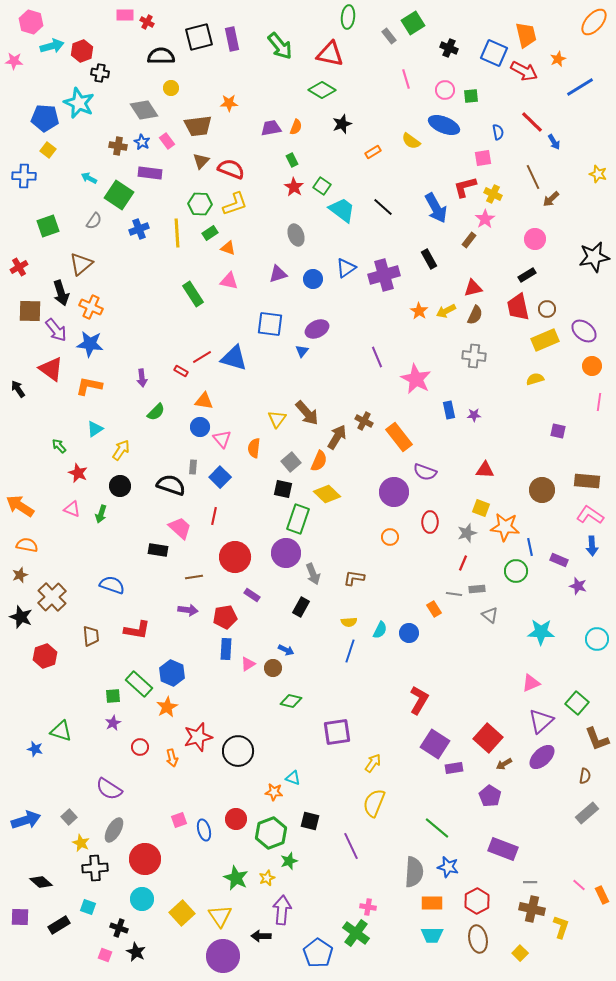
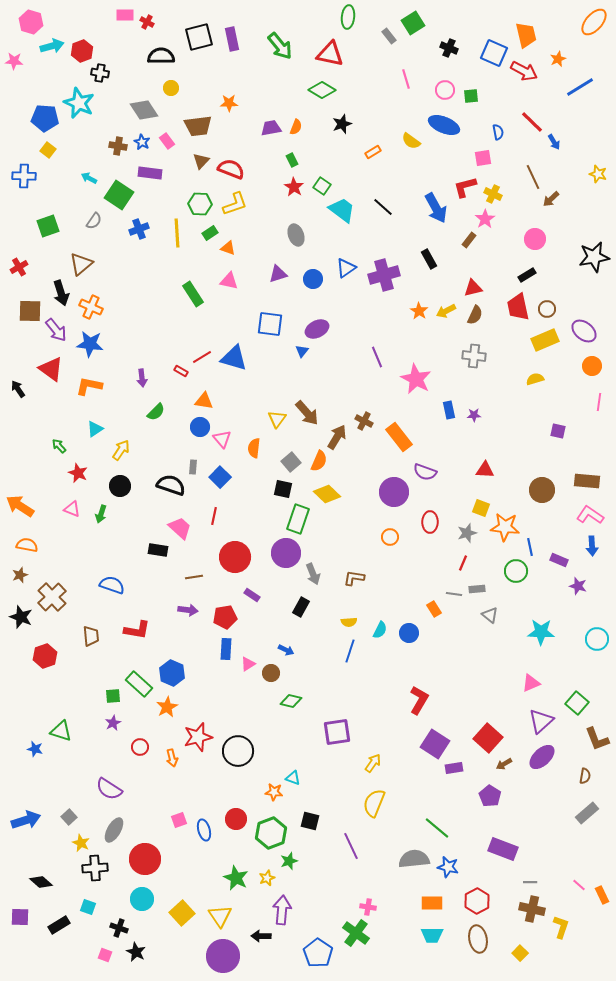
brown circle at (273, 668): moved 2 px left, 5 px down
gray semicircle at (414, 872): moved 13 px up; rotated 100 degrees counterclockwise
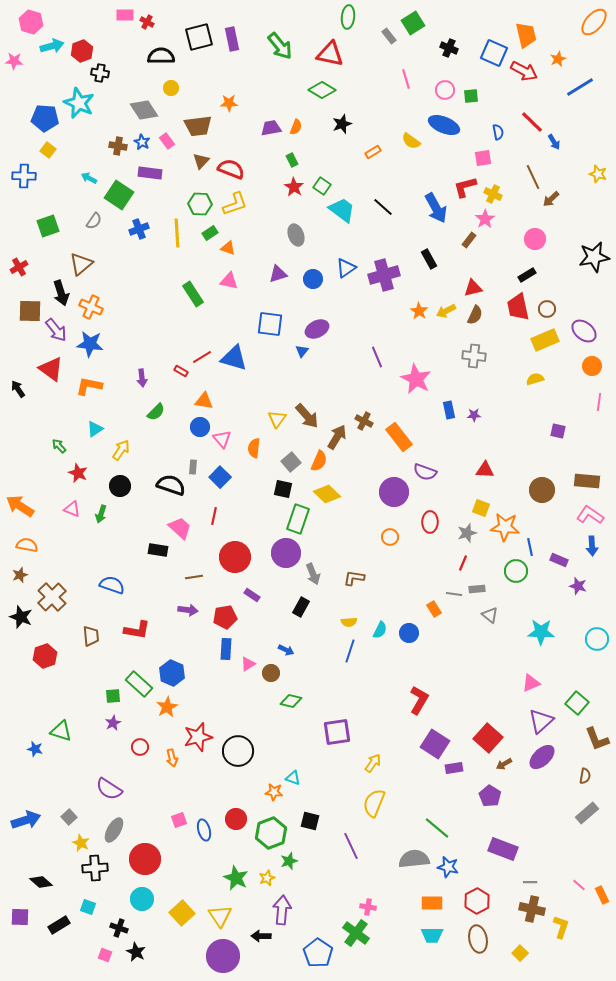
brown arrow at (307, 413): moved 3 px down
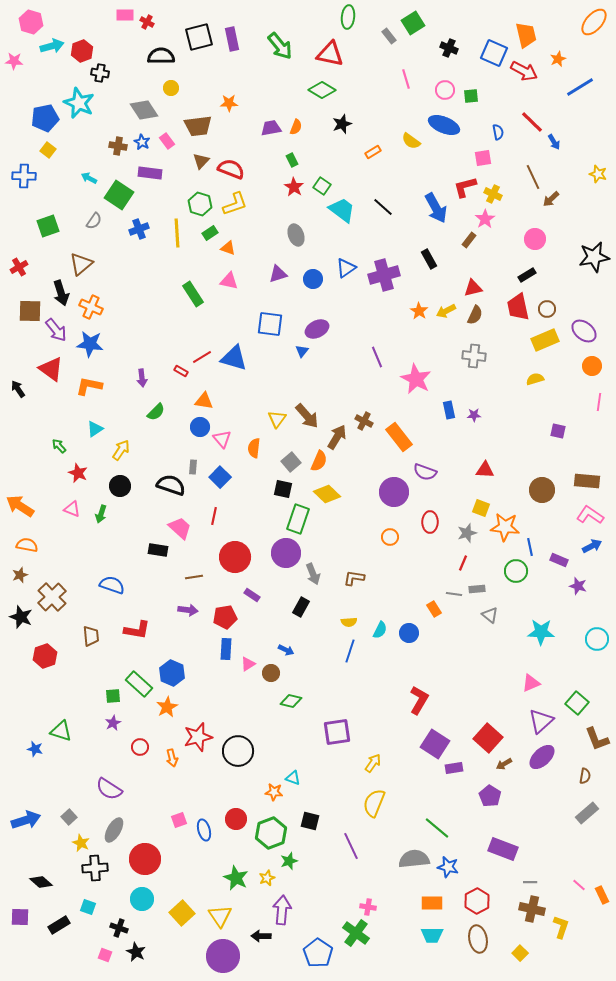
blue pentagon at (45, 118): rotated 16 degrees counterclockwise
green hexagon at (200, 204): rotated 15 degrees clockwise
blue arrow at (592, 546): rotated 114 degrees counterclockwise
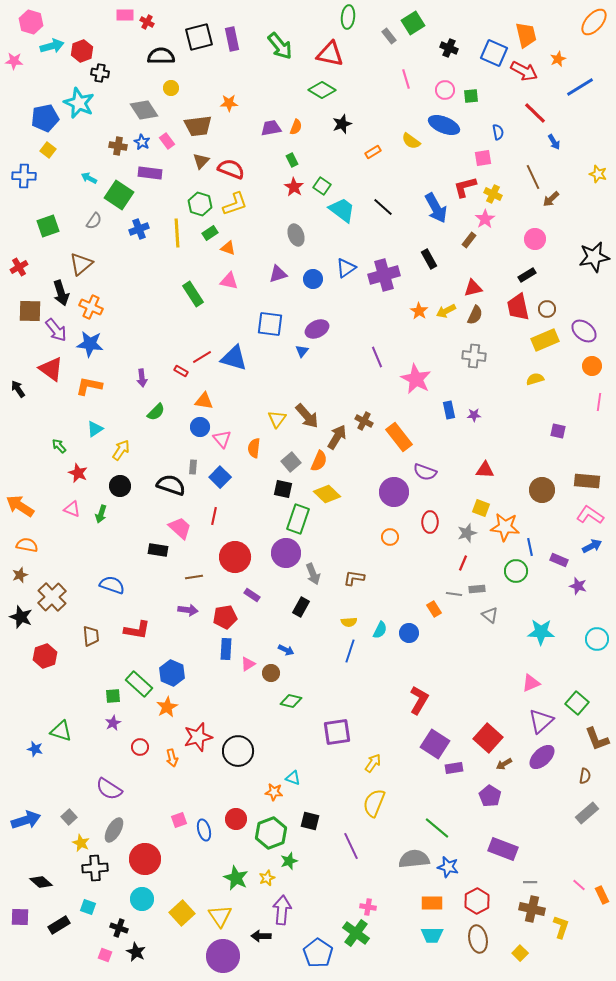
red line at (532, 122): moved 3 px right, 9 px up
